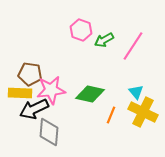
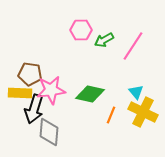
pink hexagon: rotated 20 degrees counterclockwise
black arrow: rotated 48 degrees counterclockwise
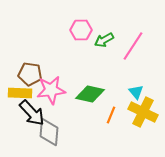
black arrow: moved 2 px left, 4 px down; rotated 60 degrees counterclockwise
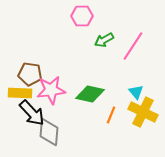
pink hexagon: moved 1 px right, 14 px up
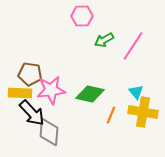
yellow cross: rotated 16 degrees counterclockwise
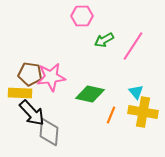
pink star: moved 13 px up
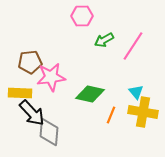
brown pentagon: moved 12 px up; rotated 15 degrees counterclockwise
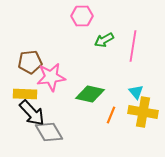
pink line: rotated 24 degrees counterclockwise
yellow rectangle: moved 5 px right, 1 px down
gray diamond: rotated 36 degrees counterclockwise
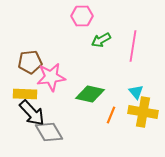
green arrow: moved 3 px left
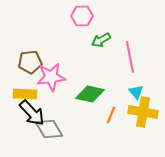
pink line: moved 3 px left, 11 px down; rotated 20 degrees counterclockwise
gray diamond: moved 3 px up
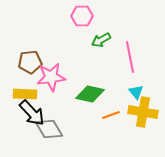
orange line: rotated 48 degrees clockwise
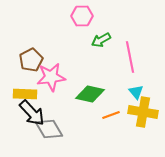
brown pentagon: moved 1 px right, 2 px up; rotated 20 degrees counterclockwise
